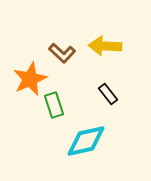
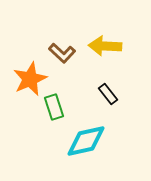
green rectangle: moved 2 px down
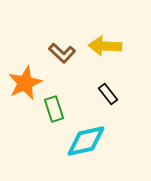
orange star: moved 5 px left, 4 px down
green rectangle: moved 2 px down
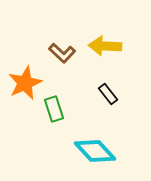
cyan diamond: moved 9 px right, 10 px down; rotated 60 degrees clockwise
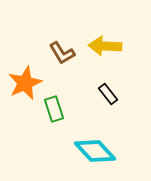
brown L-shape: rotated 16 degrees clockwise
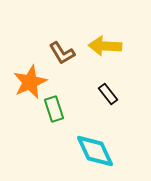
orange star: moved 5 px right, 1 px up
cyan diamond: rotated 18 degrees clockwise
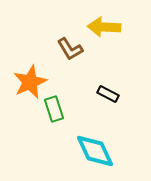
yellow arrow: moved 1 px left, 19 px up
brown L-shape: moved 8 px right, 4 px up
black rectangle: rotated 25 degrees counterclockwise
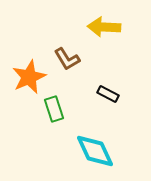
brown L-shape: moved 3 px left, 10 px down
orange star: moved 1 px left, 5 px up
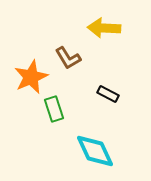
yellow arrow: moved 1 px down
brown L-shape: moved 1 px right, 1 px up
orange star: moved 2 px right
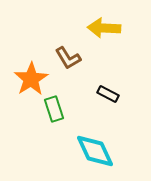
orange star: moved 2 px down; rotated 8 degrees counterclockwise
